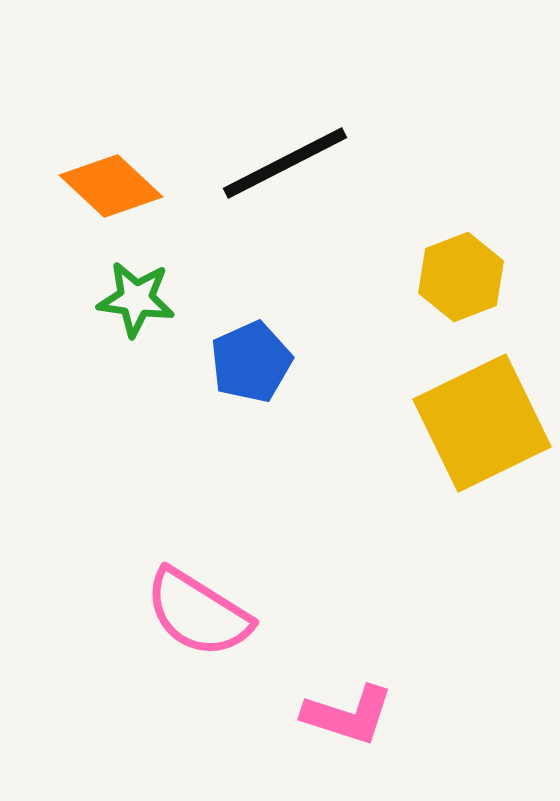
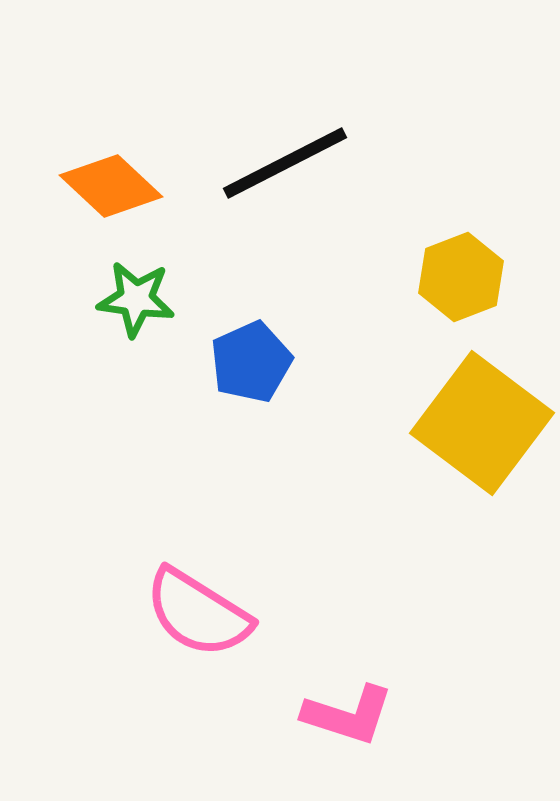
yellow square: rotated 27 degrees counterclockwise
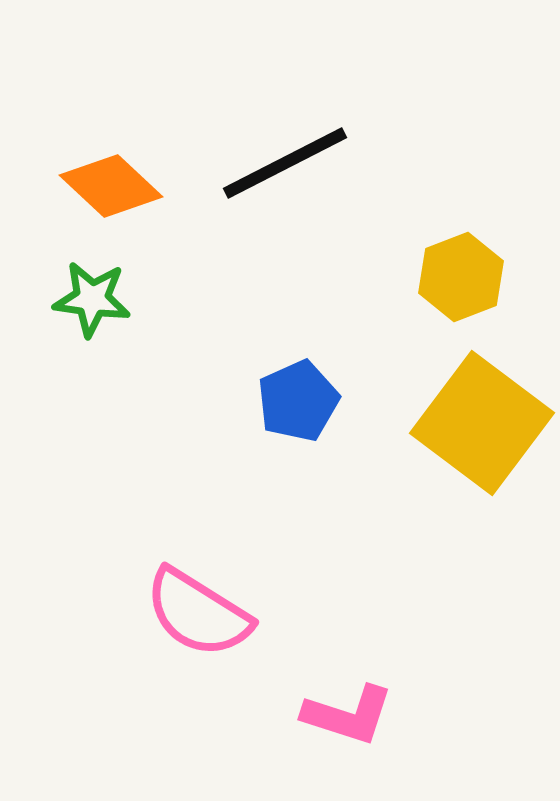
green star: moved 44 px left
blue pentagon: moved 47 px right, 39 px down
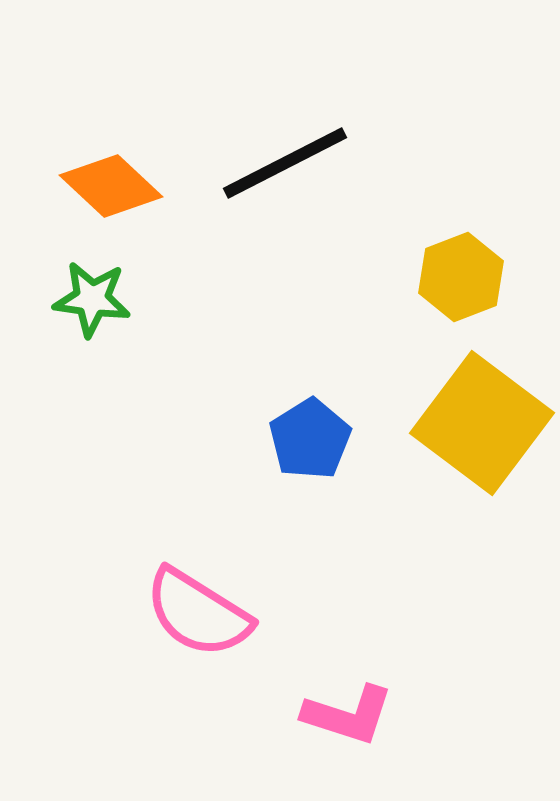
blue pentagon: moved 12 px right, 38 px down; rotated 8 degrees counterclockwise
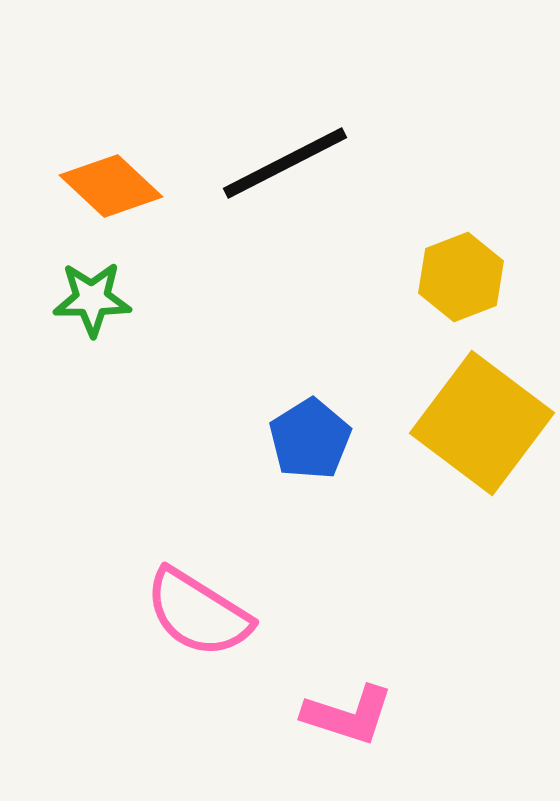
green star: rotated 8 degrees counterclockwise
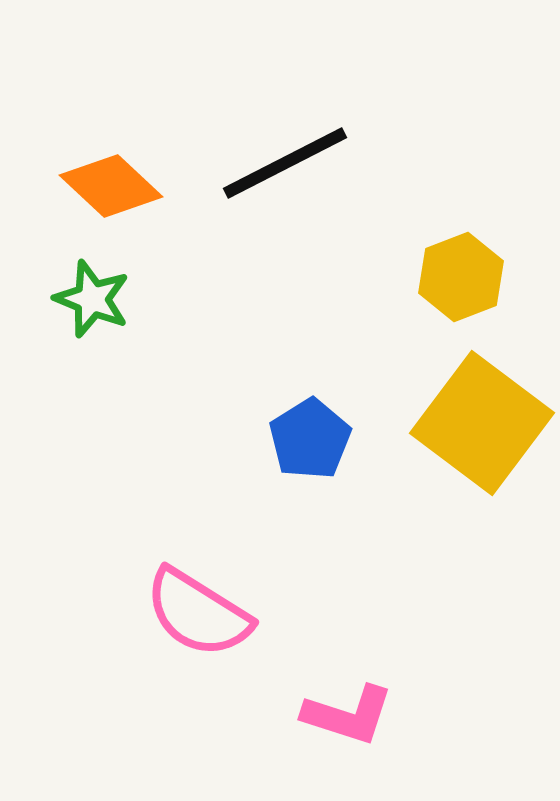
green star: rotated 22 degrees clockwise
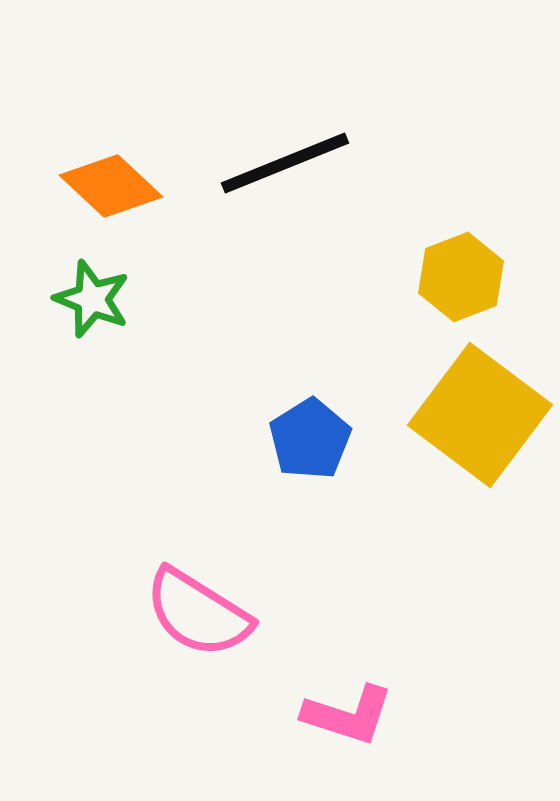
black line: rotated 5 degrees clockwise
yellow square: moved 2 px left, 8 px up
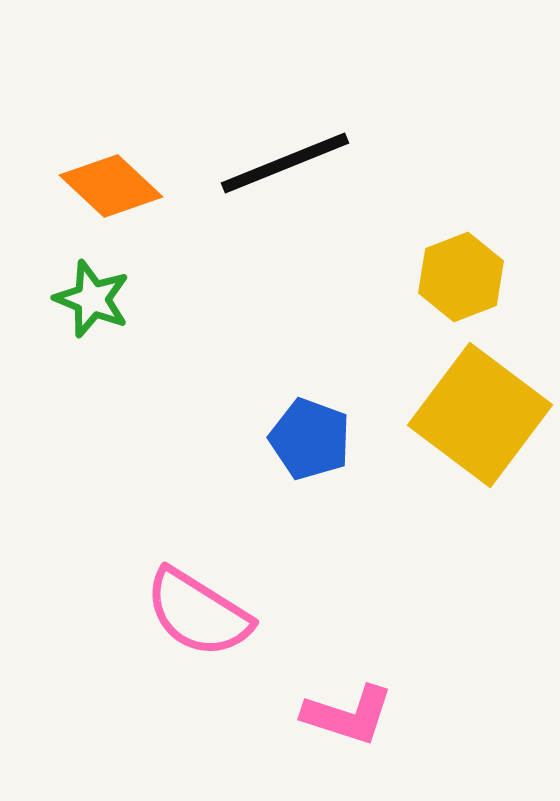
blue pentagon: rotated 20 degrees counterclockwise
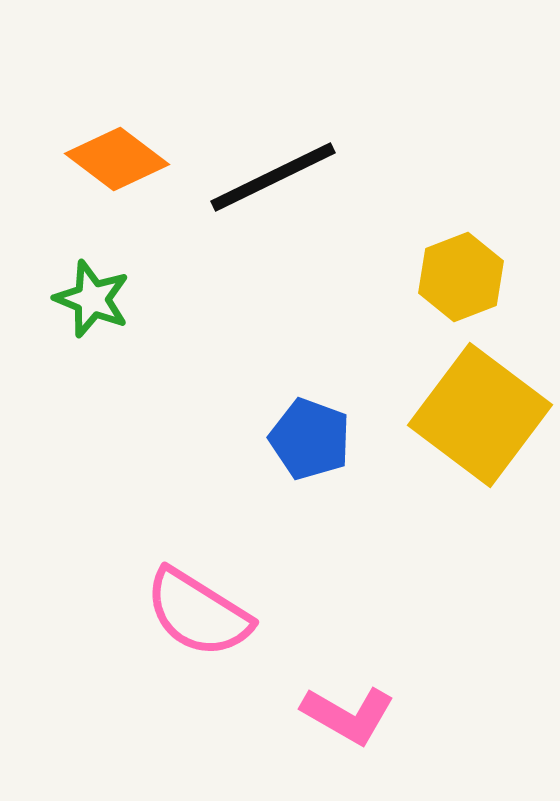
black line: moved 12 px left, 14 px down; rotated 4 degrees counterclockwise
orange diamond: moved 6 px right, 27 px up; rotated 6 degrees counterclockwise
pink L-shape: rotated 12 degrees clockwise
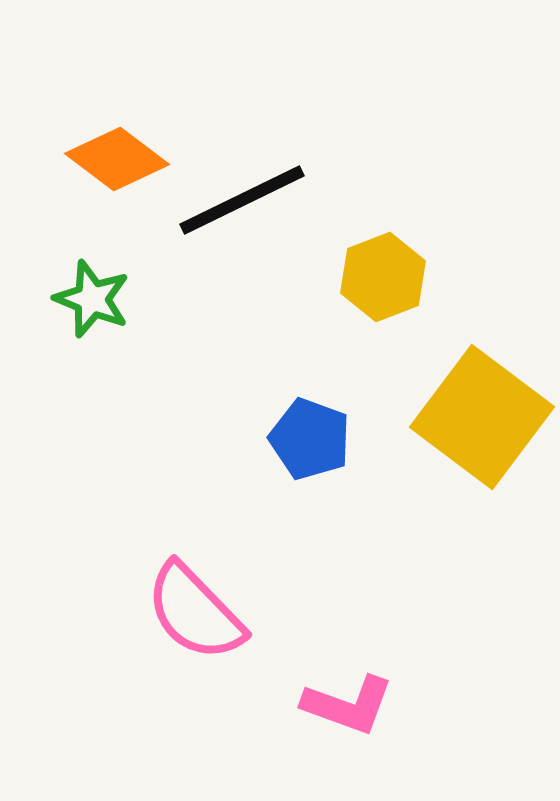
black line: moved 31 px left, 23 px down
yellow hexagon: moved 78 px left
yellow square: moved 2 px right, 2 px down
pink semicircle: moved 3 px left, 1 px up; rotated 14 degrees clockwise
pink L-shape: moved 10 px up; rotated 10 degrees counterclockwise
